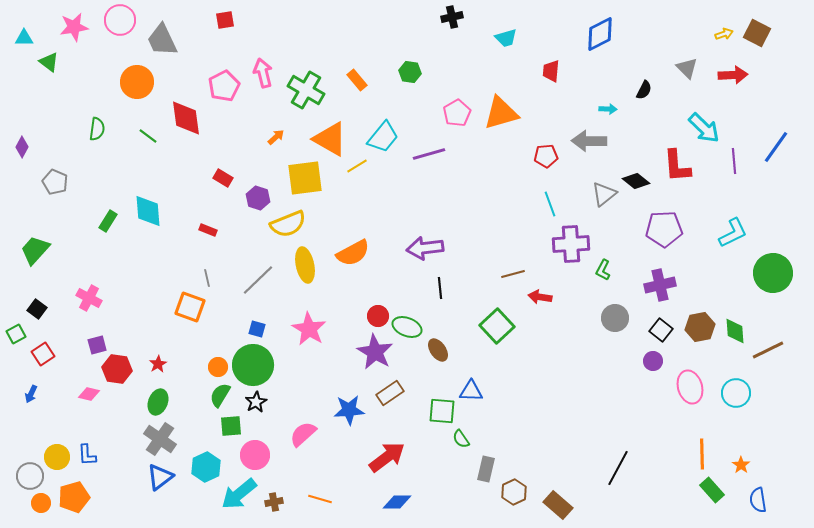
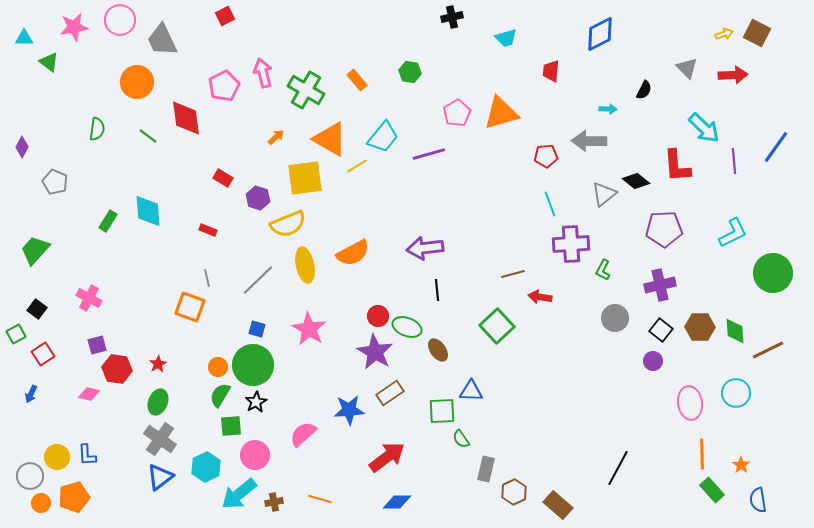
red square at (225, 20): moved 4 px up; rotated 18 degrees counterclockwise
black line at (440, 288): moved 3 px left, 2 px down
brown hexagon at (700, 327): rotated 12 degrees clockwise
pink ellipse at (690, 387): moved 16 px down; rotated 8 degrees clockwise
green square at (442, 411): rotated 8 degrees counterclockwise
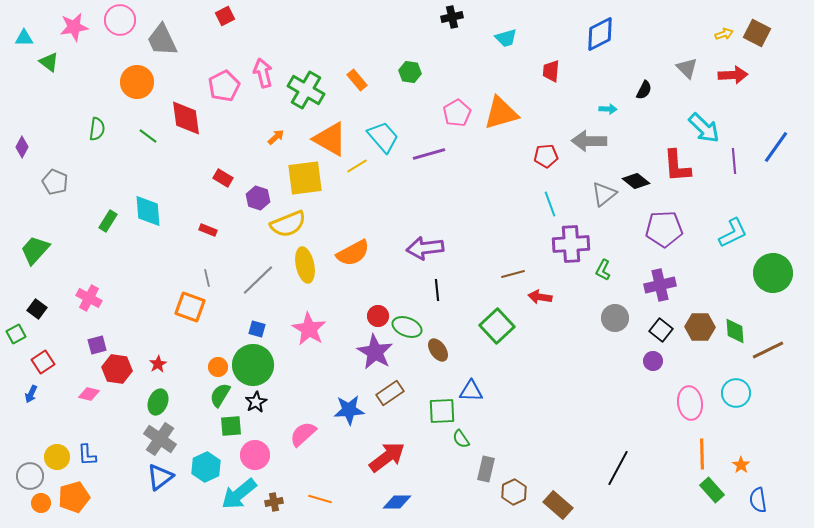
cyan trapezoid at (383, 137): rotated 80 degrees counterclockwise
red square at (43, 354): moved 8 px down
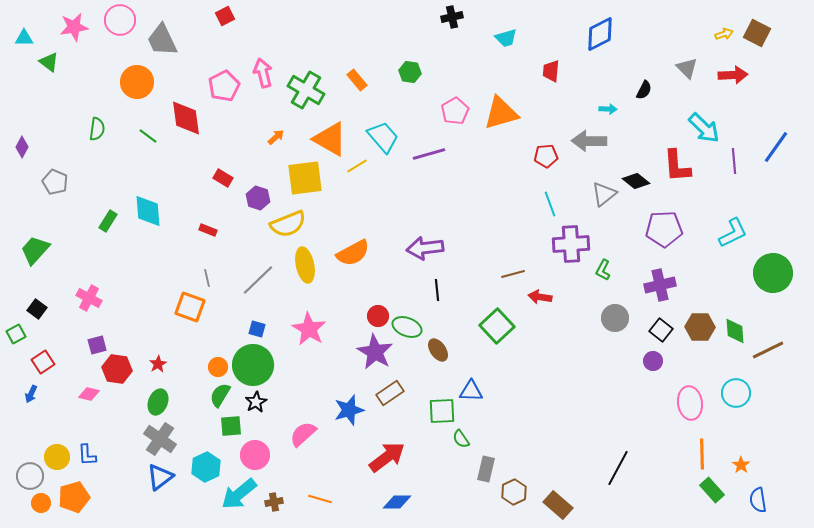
pink pentagon at (457, 113): moved 2 px left, 2 px up
blue star at (349, 410): rotated 12 degrees counterclockwise
